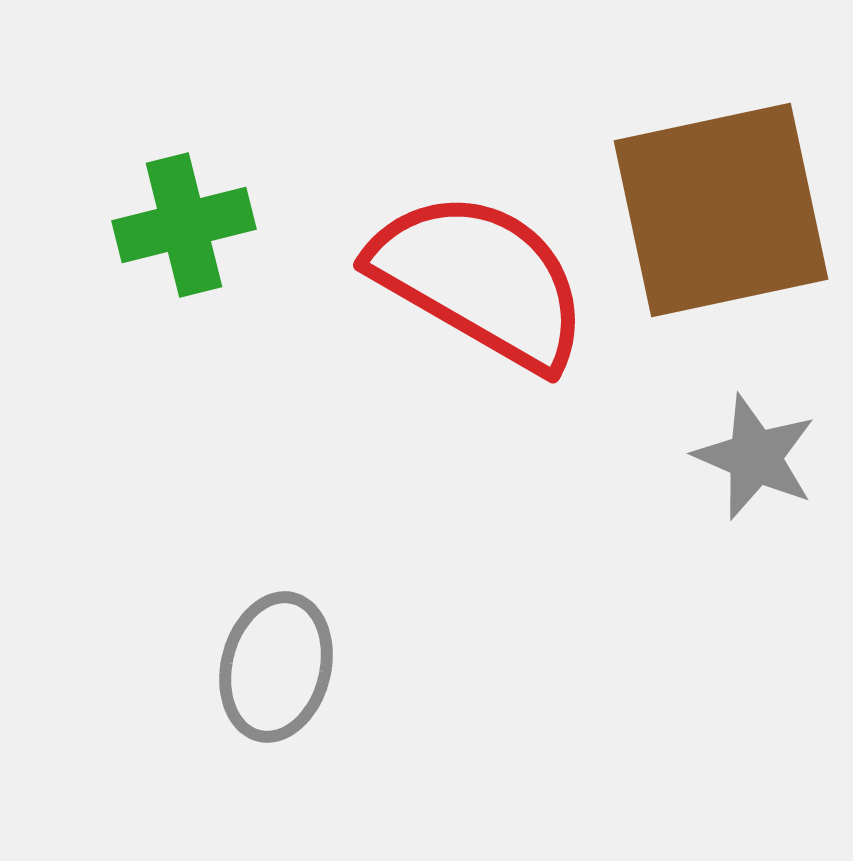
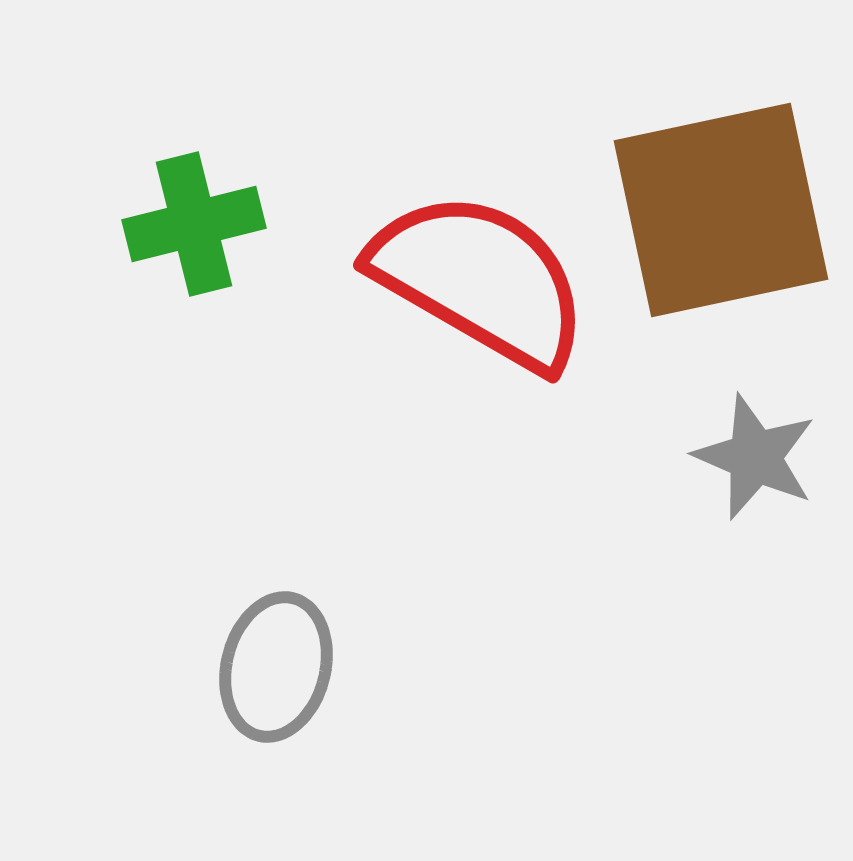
green cross: moved 10 px right, 1 px up
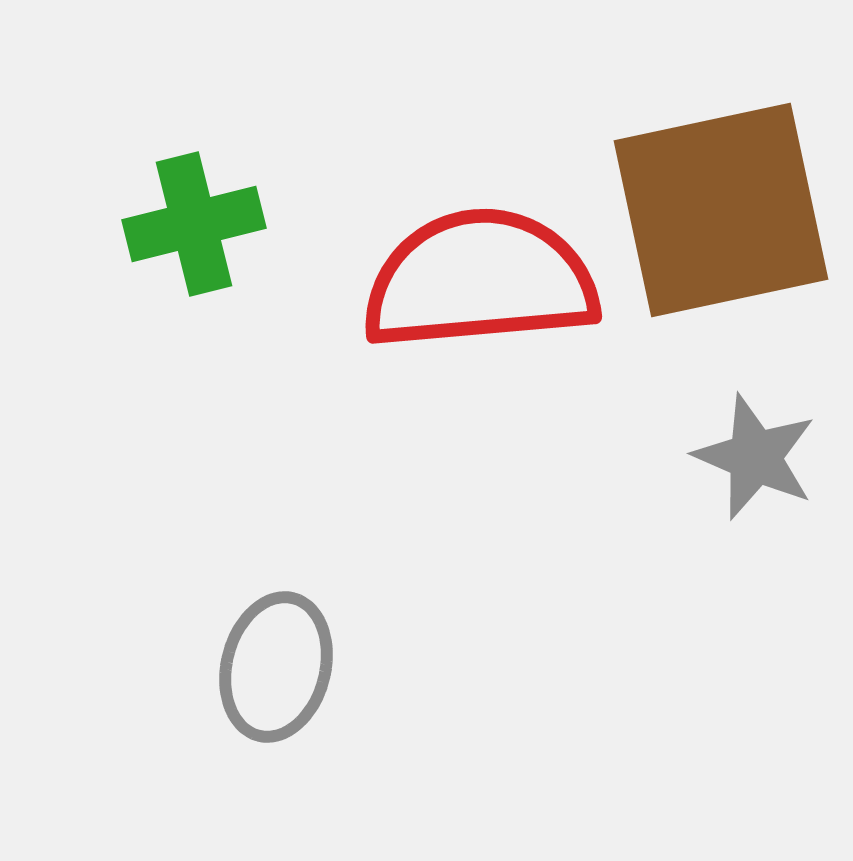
red semicircle: rotated 35 degrees counterclockwise
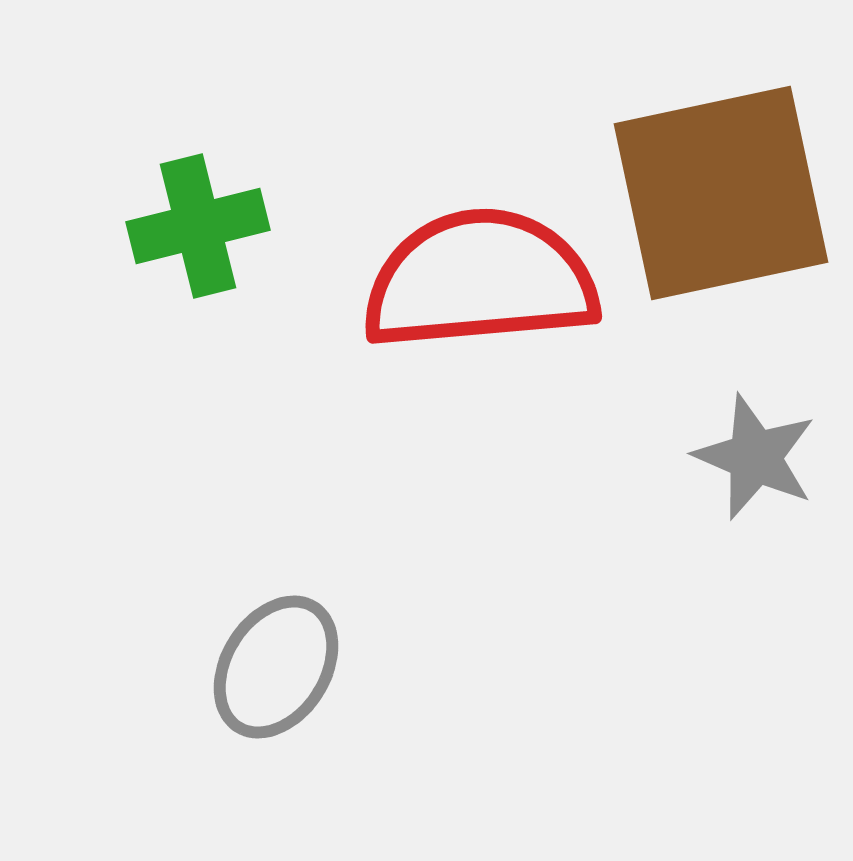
brown square: moved 17 px up
green cross: moved 4 px right, 2 px down
gray ellipse: rotated 18 degrees clockwise
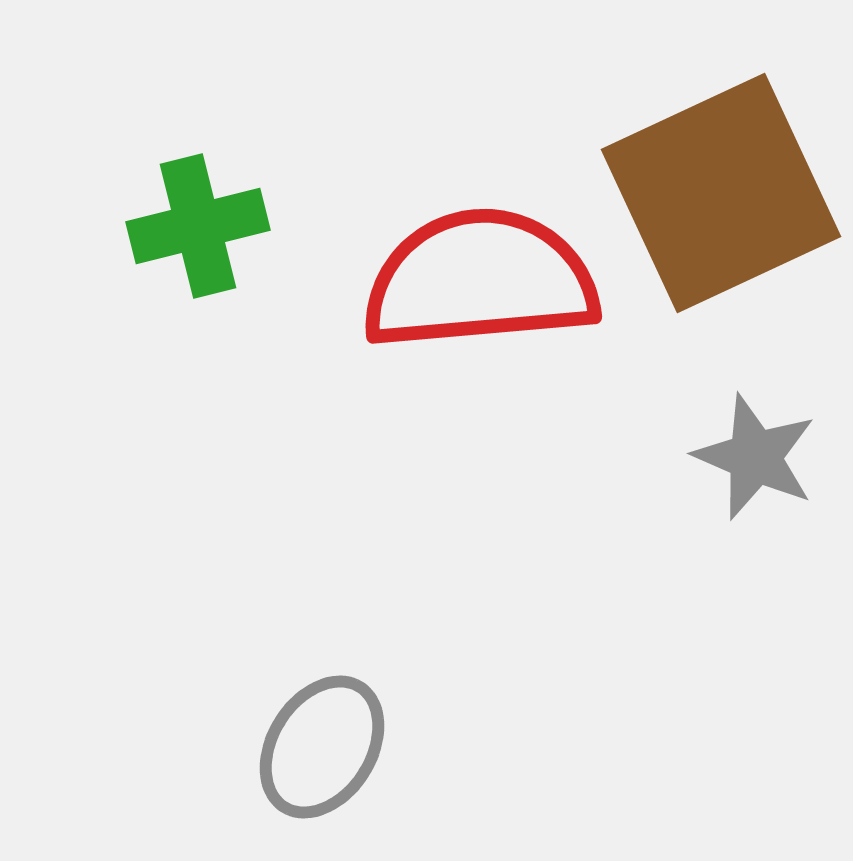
brown square: rotated 13 degrees counterclockwise
gray ellipse: moved 46 px right, 80 px down
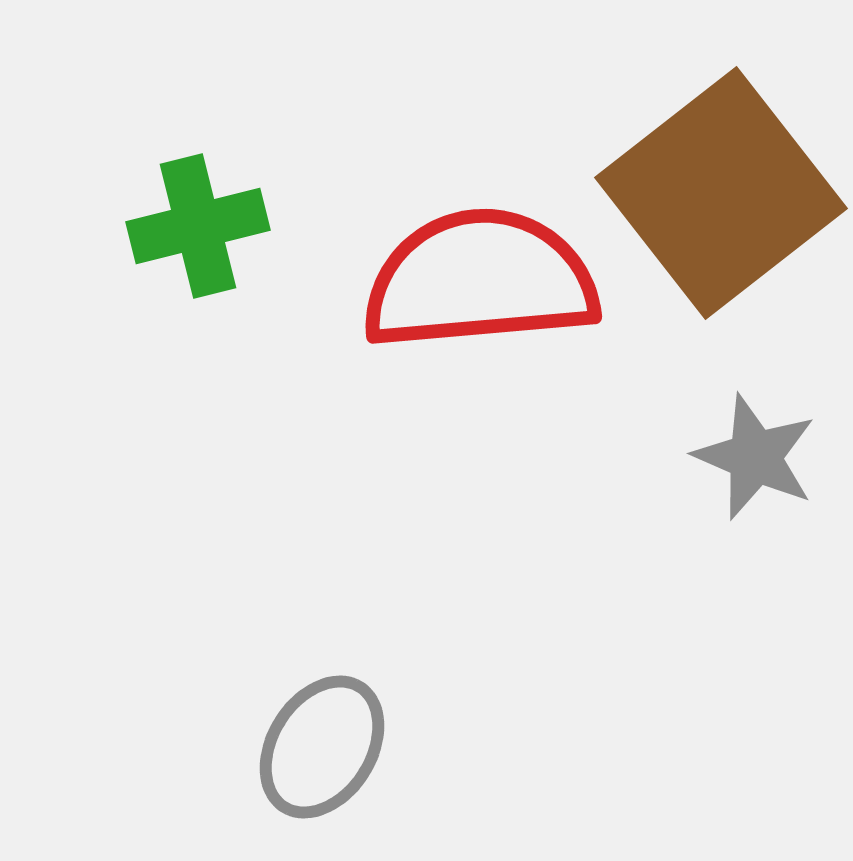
brown square: rotated 13 degrees counterclockwise
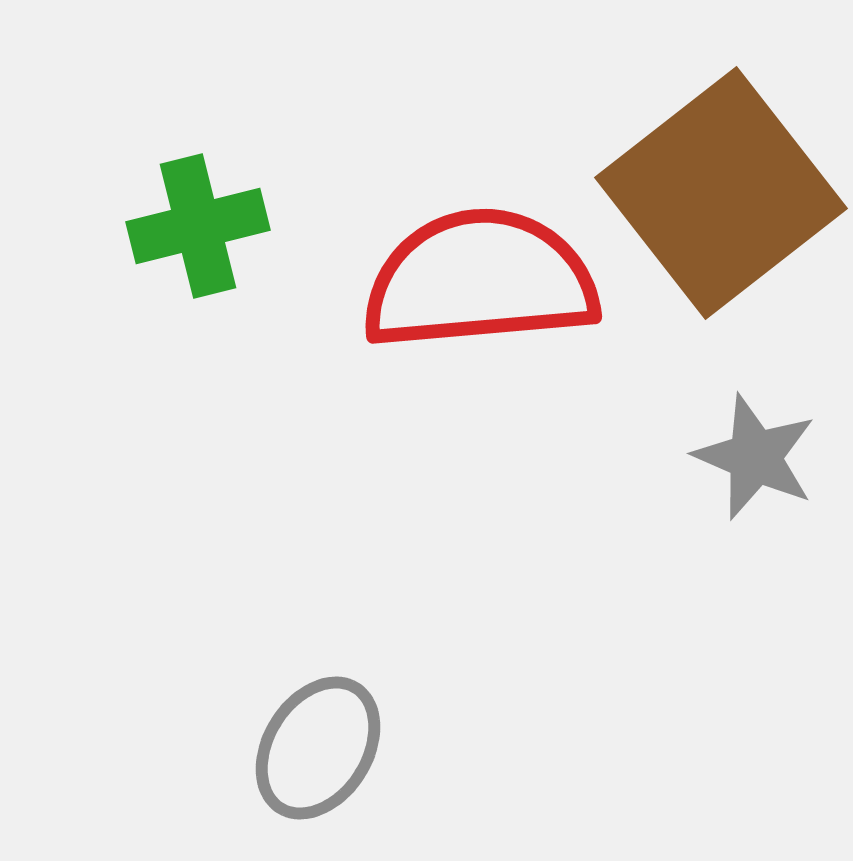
gray ellipse: moved 4 px left, 1 px down
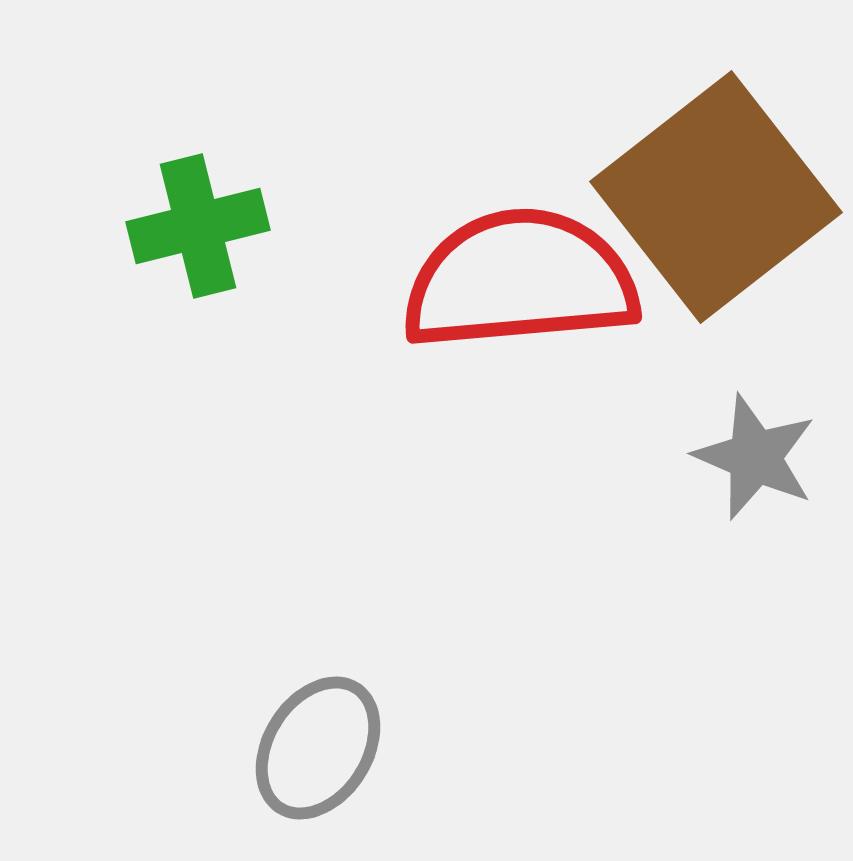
brown square: moved 5 px left, 4 px down
red semicircle: moved 40 px right
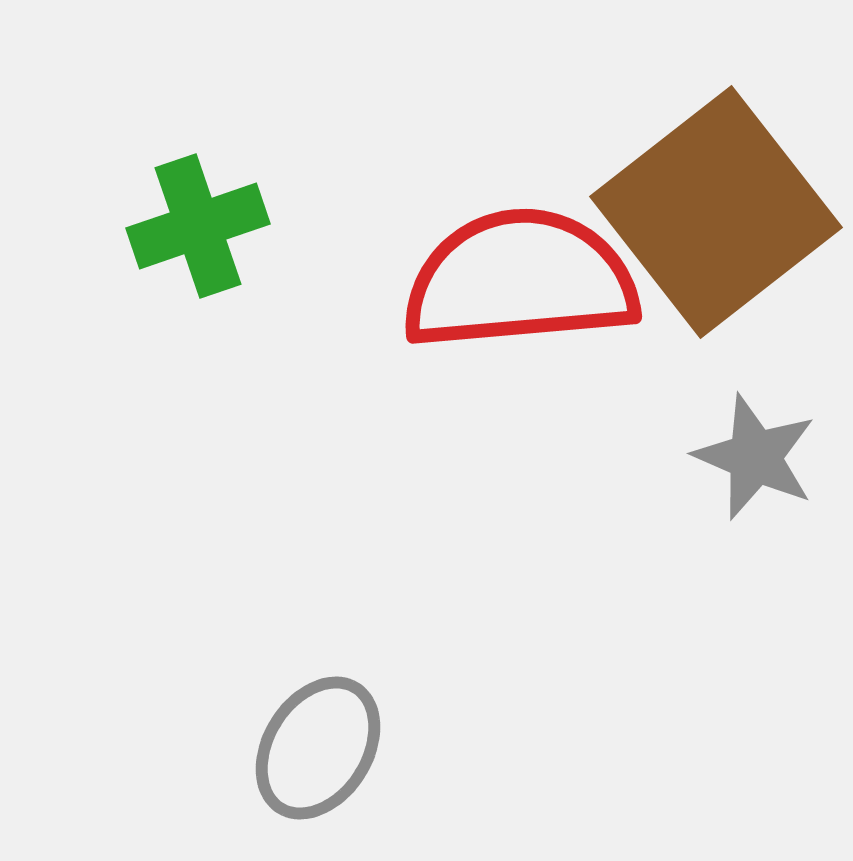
brown square: moved 15 px down
green cross: rotated 5 degrees counterclockwise
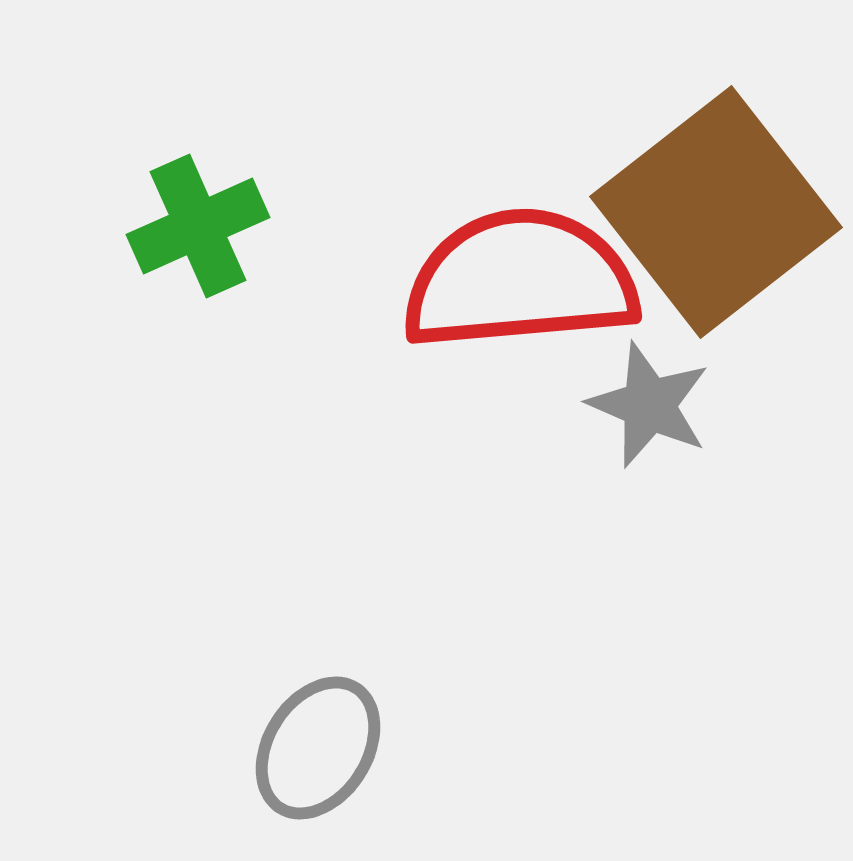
green cross: rotated 5 degrees counterclockwise
gray star: moved 106 px left, 52 px up
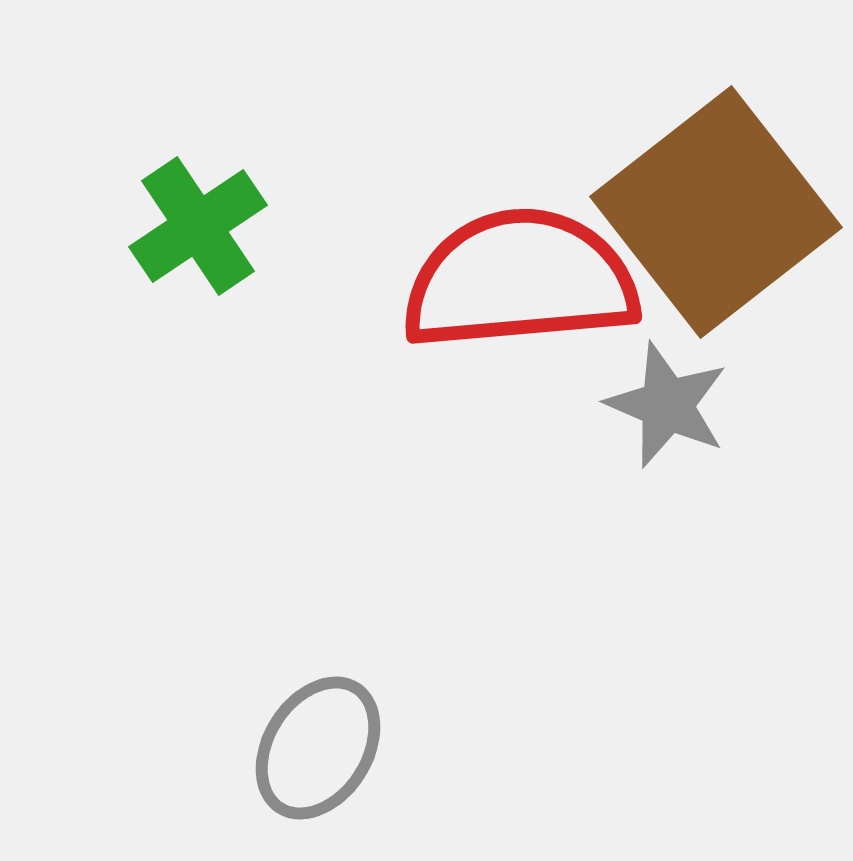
green cross: rotated 10 degrees counterclockwise
gray star: moved 18 px right
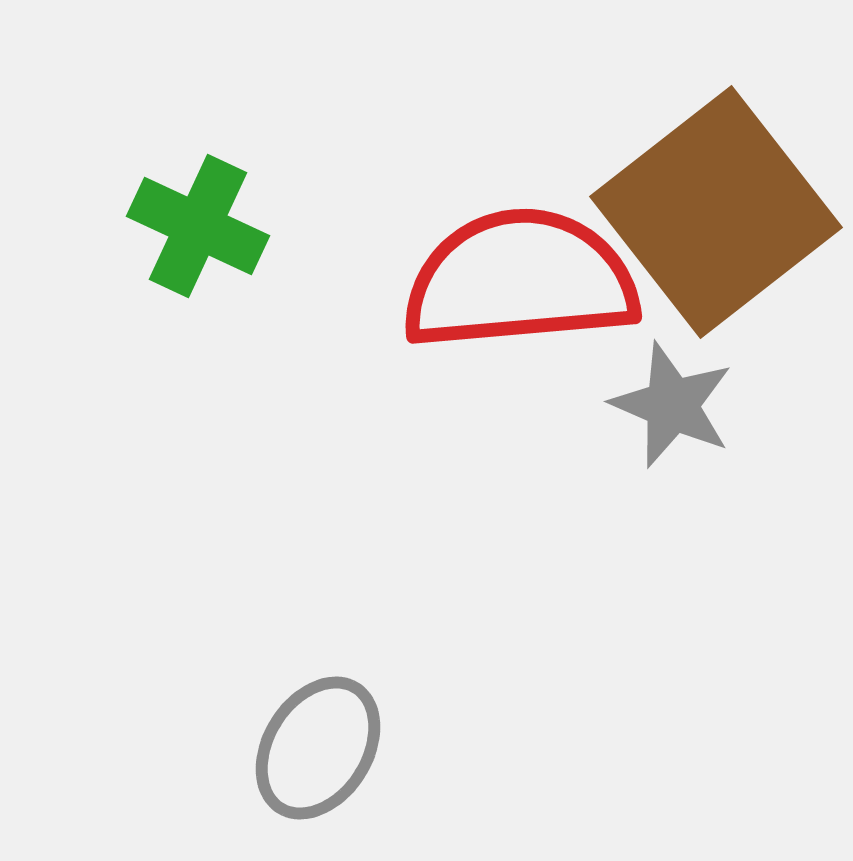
green cross: rotated 31 degrees counterclockwise
gray star: moved 5 px right
